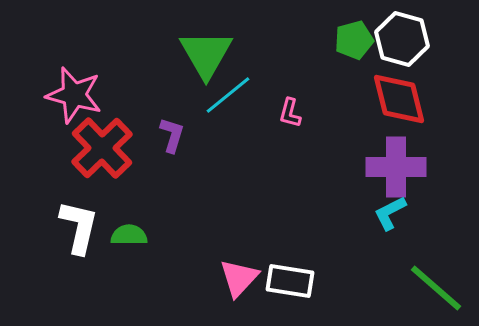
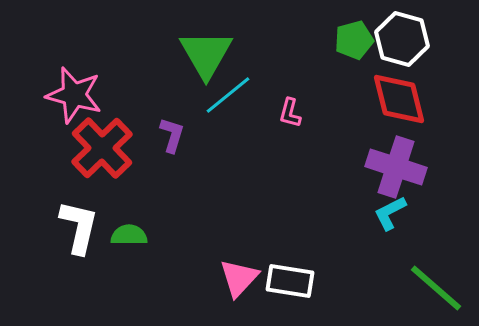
purple cross: rotated 18 degrees clockwise
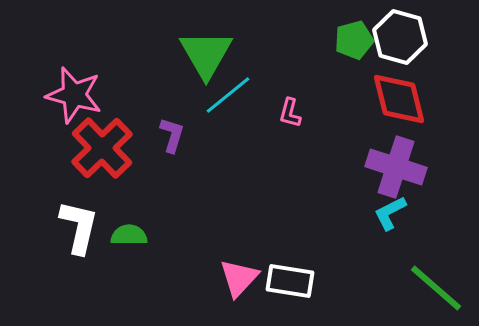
white hexagon: moved 2 px left, 2 px up
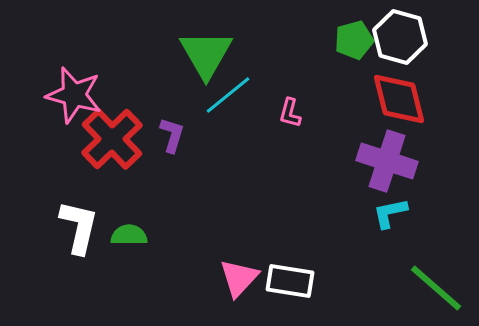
red cross: moved 10 px right, 9 px up
purple cross: moved 9 px left, 6 px up
cyan L-shape: rotated 15 degrees clockwise
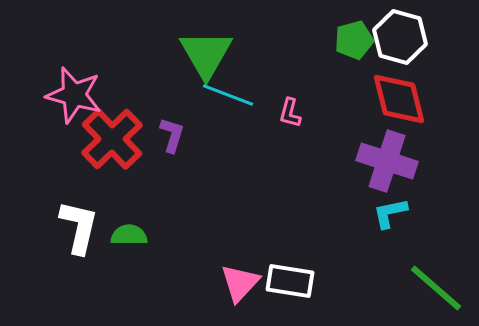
cyan line: rotated 60 degrees clockwise
pink triangle: moved 1 px right, 5 px down
